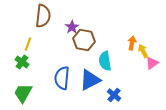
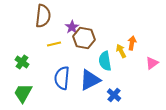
brown hexagon: moved 2 px up
yellow line: moved 26 px right; rotated 56 degrees clockwise
yellow arrow: moved 22 px left
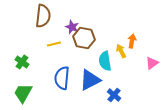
purple star: rotated 16 degrees counterclockwise
orange arrow: moved 2 px up
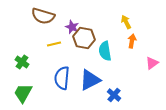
brown semicircle: rotated 100 degrees clockwise
yellow arrow: moved 5 px right, 29 px up
cyan semicircle: moved 10 px up
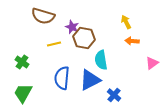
orange arrow: rotated 96 degrees counterclockwise
cyan semicircle: moved 4 px left, 9 px down
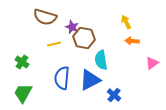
brown semicircle: moved 2 px right, 1 px down
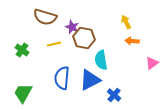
green cross: moved 12 px up
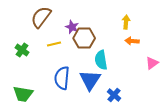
brown semicircle: moved 4 px left; rotated 110 degrees clockwise
yellow arrow: rotated 32 degrees clockwise
brown hexagon: rotated 10 degrees counterclockwise
blue triangle: rotated 30 degrees counterclockwise
green trapezoid: moved 1 px down; rotated 110 degrees counterclockwise
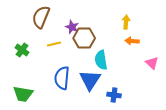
brown semicircle: rotated 15 degrees counterclockwise
pink triangle: rotated 40 degrees counterclockwise
blue cross: rotated 32 degrees counterclockwise
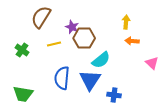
brown semicircle: rotated 10 degrees clockwise
cyan semicircle: rotated 120 degrees counterclockwise
